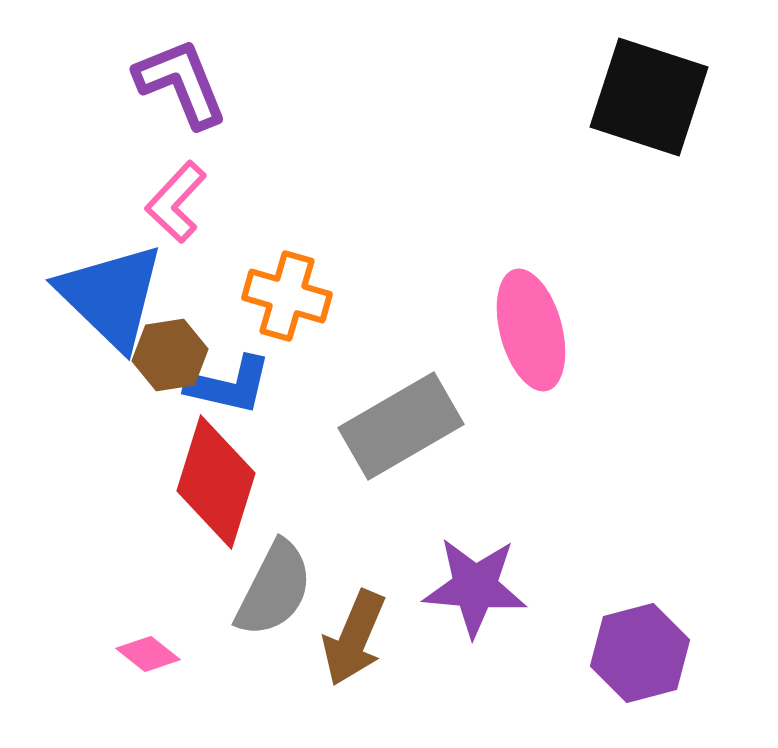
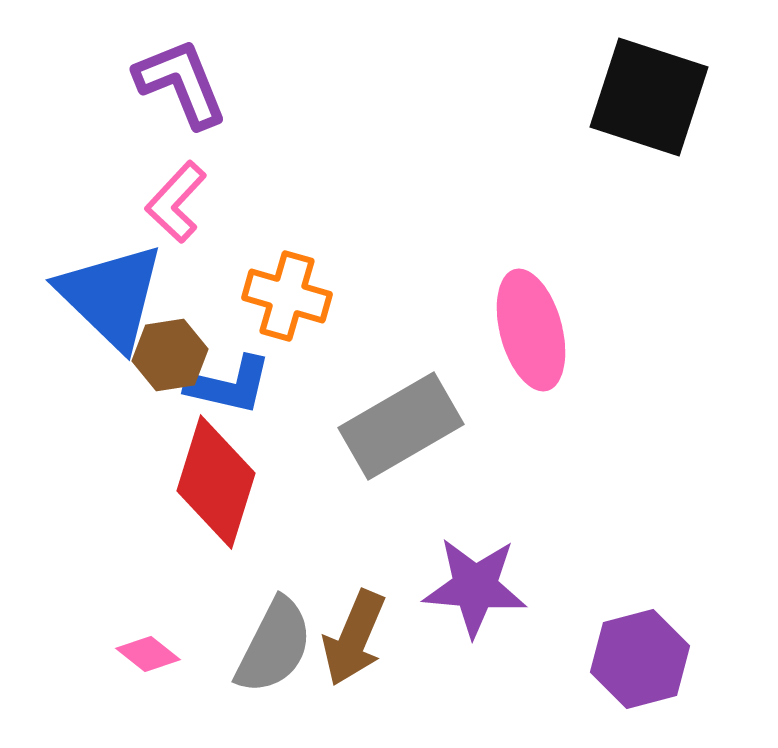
gray semicircle: moved 57 px down
purple hexagon: moved 6 px down
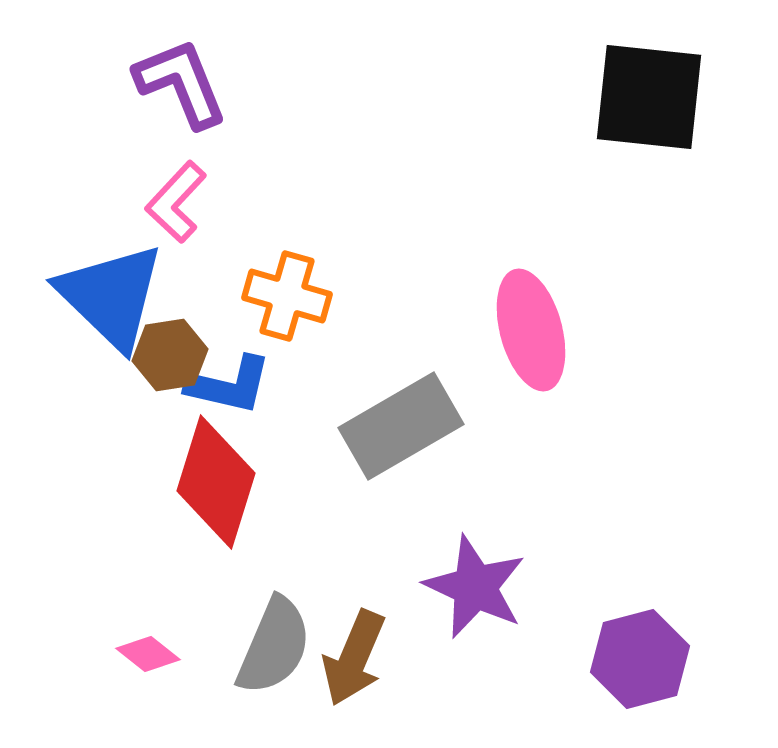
black square: rotated 12 degrees counterclockwise
purple star: rotated 20 degrees clockwise
brown arrow: moved 20 px down
gray semicircle: rotated 4 degrees counterclockwise
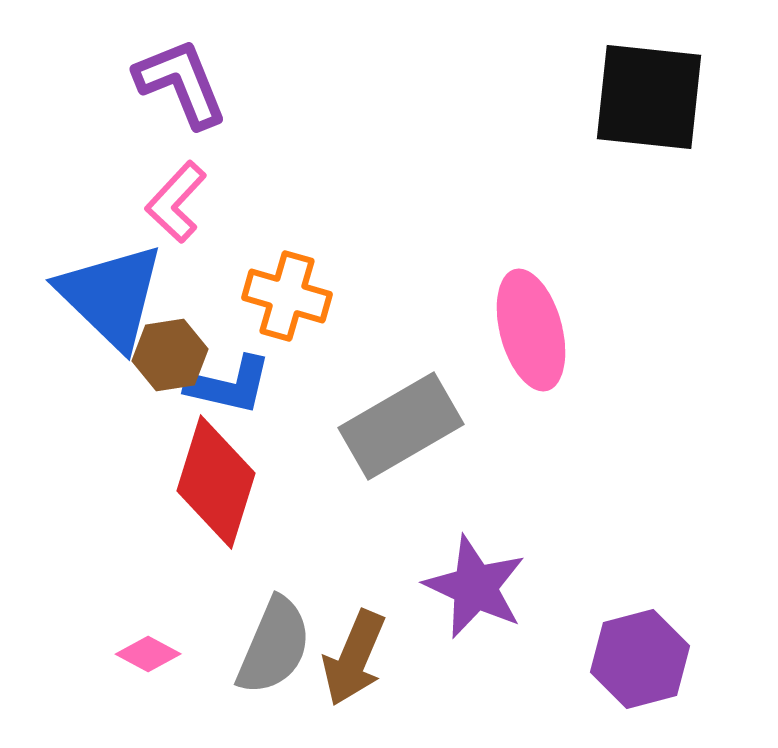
pink diamond: rotated 10 degrees counterclockwise
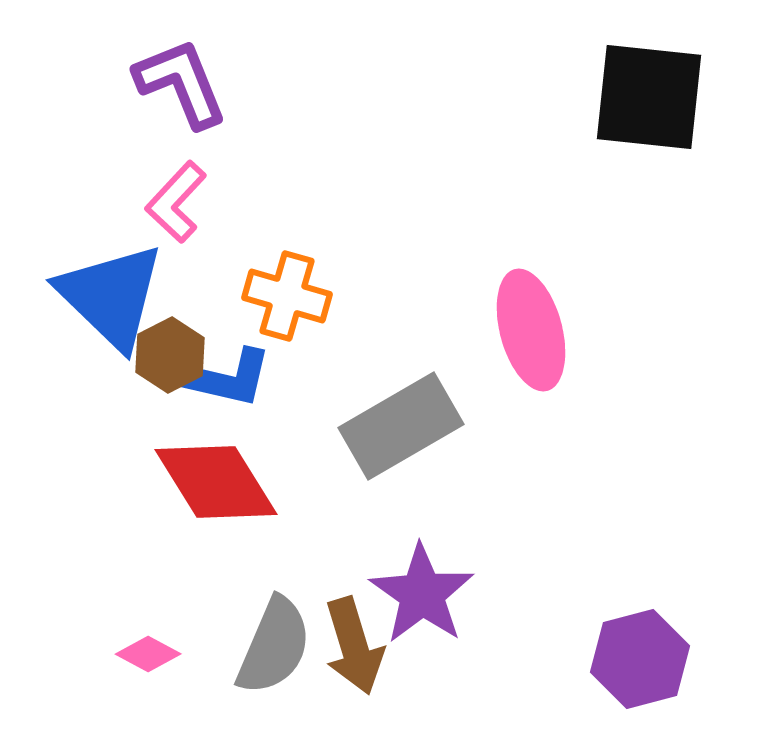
brown hexagon: rotated 18 degrees counterclockwise
blue L-shape: moved 7 px up
red diamond: rotated 49 degrees counterclockwise
purple star: moved 53 px left, 7 px down; rotated 10 degrees clockwise
brown arrow: moved 12 px up; rotated 40 degrees counterclockwise
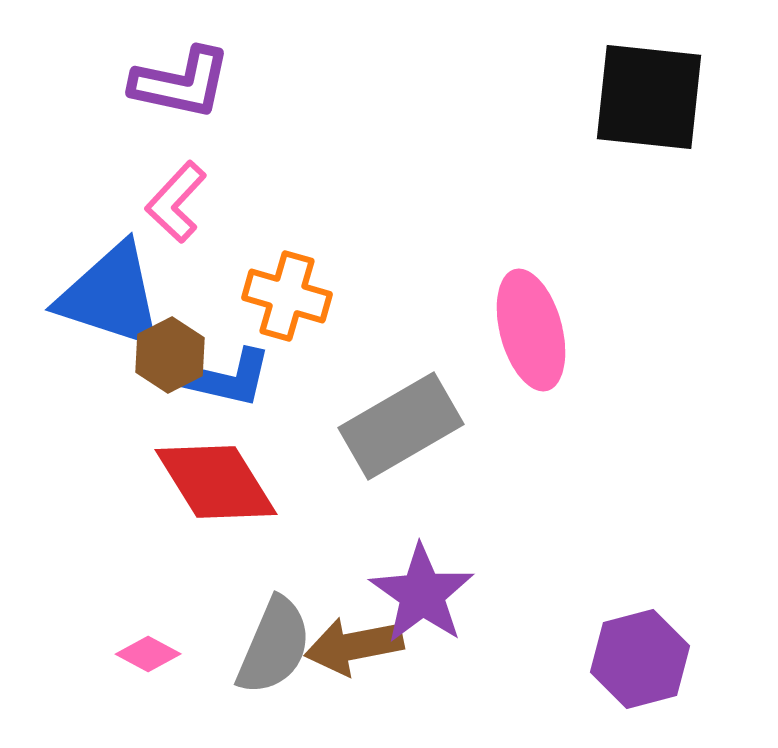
purple L-shape: rotated 124 degrees clockwise
blue triangle: rotated 26 degrees counterclockwise
brown arrow: rotated 96 degrees clockwise
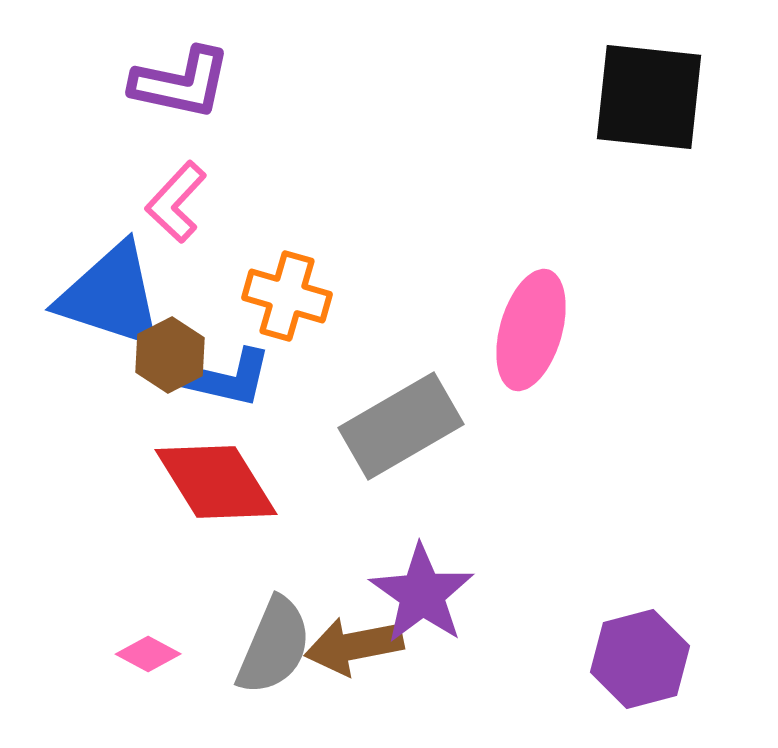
pink ellipse: rotated 31 degrees clockwise
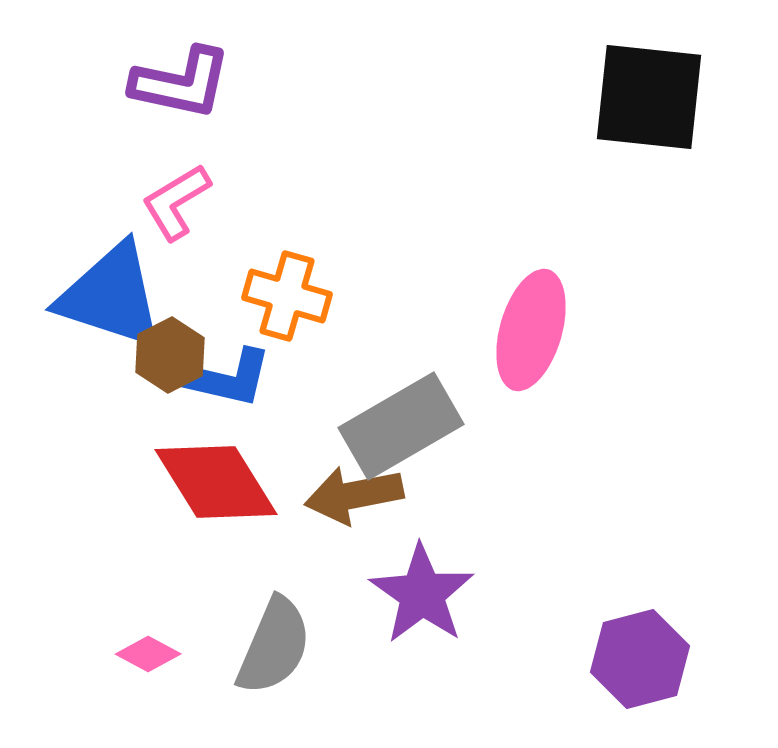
pink L-shape: rotated 16 degrees clockwise
brown arrow: moved 151 px up
